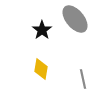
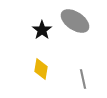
gray ellipse: moved 2 px down; rotated 16 degrees counterclockwise
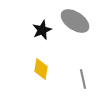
black star: rotated 12 degrees clockwise
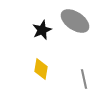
gray line: moved 1 px right
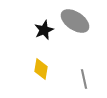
black star: moved 2 px right
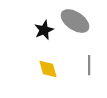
yellow diamond: moved 7 px right; rotated 25 degrees counterclockwise
gray line: moved 5 px right, 14 px up; rotated 12 degrees clockwise
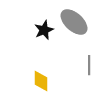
gray ellipse: moved 1 px left, 1 px down; rotated 8 degrees clockwise
yellow diamond: moved 7 px left, 12 px down; rotated 15 degrees clockwise
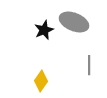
gray ellipse: rotated 20 degrees counterclockwise
yellow diamond: rotated 35 degrees clockwise
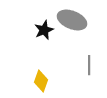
gray ellipse: moved 2 px left, 2 px up
yellow diamond: rotated 15 degrees counterclockwise
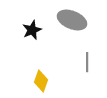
black star: moved 12 px left
gray line: moved 2 px left, 3 px up
